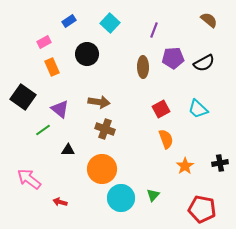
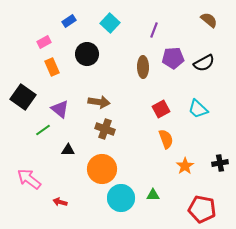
green triangle: rotated 48 degrees clockwise
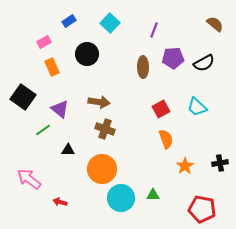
brown semicircle: moved 6 px right, 4 px down
cyan trapezoid: moved 1 px left, 2 px up
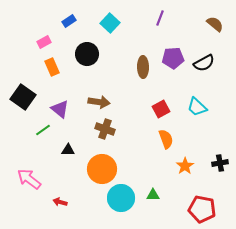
purple line: moved 6 px right, 12 px up
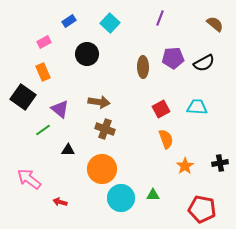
orange rectangle: moved 9 px left, 5 px down
cyan trapezoid: rotated 140 degrees clockwise
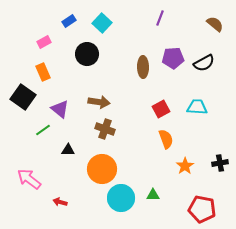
cyan square: moved 8 px left
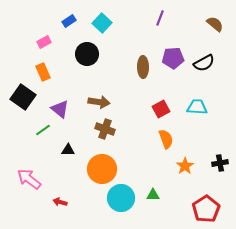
red pentagon: moved 4 px right; rotated 28 degrees clockwise
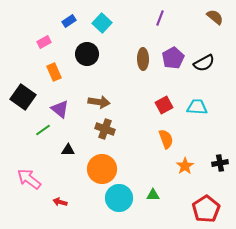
brown semicircle: moved 7 px up
purple pentagon: rotated 25 degrees counterclockwise
brown ellipse: moved 8 px up
orange rectangle: moved 11 px right
red square: moved 3 px right, 4 px up
cyan circle: moved 2 px left
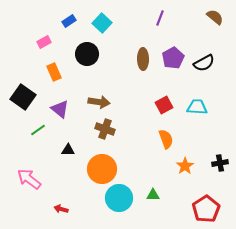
green line: moved 5 px left
red arrow: moved 1 px right, 7 px down
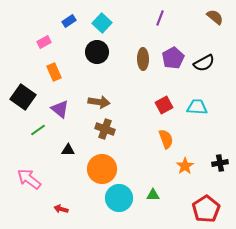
black circle: moved 10 px right, 2 px up
